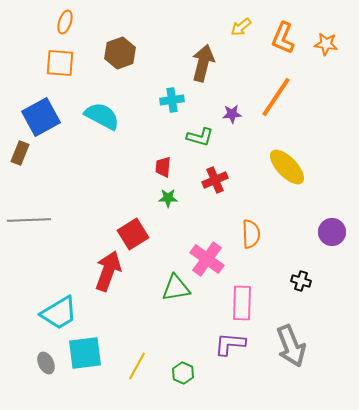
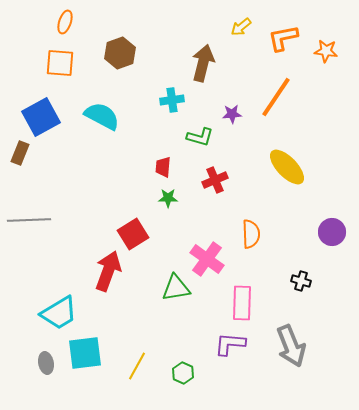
orange L-shape: rotated 56 degrees clockwise
orange star: moved 7 px down
gray ellipse: rotated 15 degrees clockwise
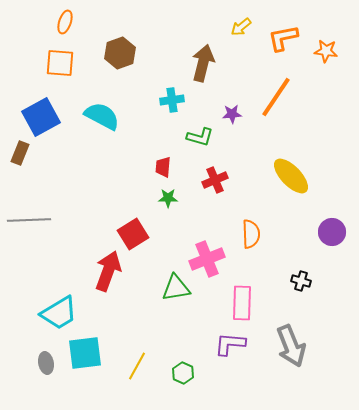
yellow ellipse: moved 4 px right, 9 px down
pink cross: rotated 32 degrees clockwise
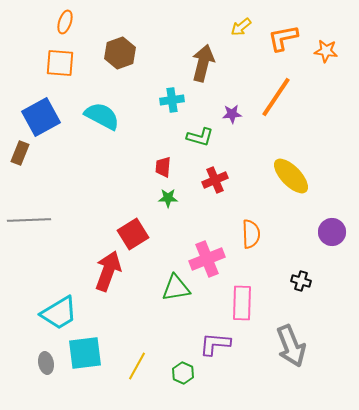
purple L-shape: moved 15 px left
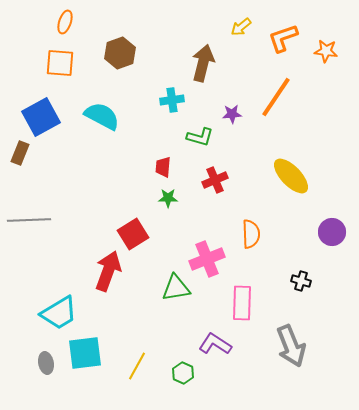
orange L-shape: rotated 8 degrees counterclockwise
purple L-shape: rotated 28 degrees clockwise
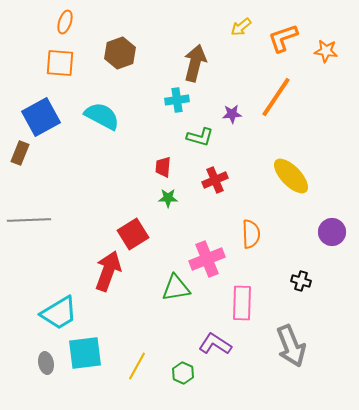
brown arrow: moved 8 px left
cyan cross: moved 5 px right
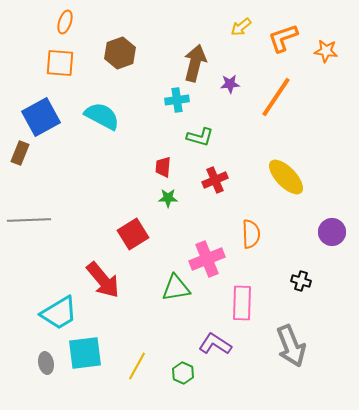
purple star: moved 2 px left, 30 px up
yellow ellipse: moved 5 px left, 1 px down
red arrow: moved 5 px left, 9 px down; rotated 120 degrees clockwise
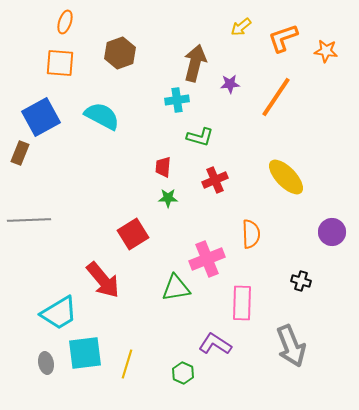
yellow line: moved 10 px left, 2 px up; rotated 12 degrees counterclockwise
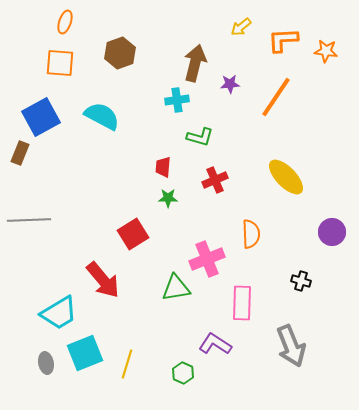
orange L-shape: moved 2 px down; rotated 16 degrees clockwise
cyan square: rotated 15 degrees counterclockwise
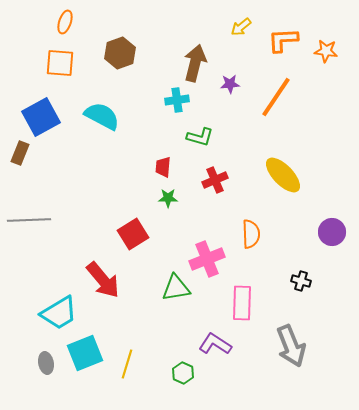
yellow ellipse: moved 3 px left, 2 px up
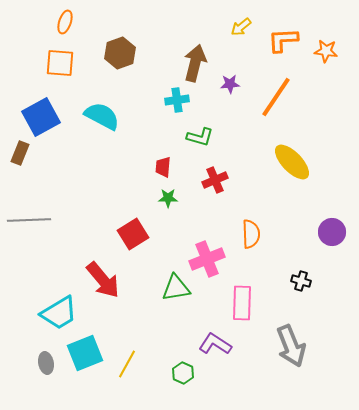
yellow ellipse: moved 9 px right, 13 px up
yellow line: rotated 12 degrees clockwise
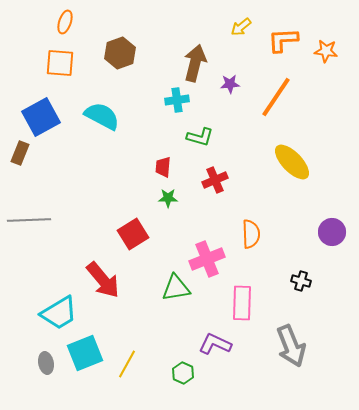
purple L-shape: rotated 8 degrees counterclockwise
